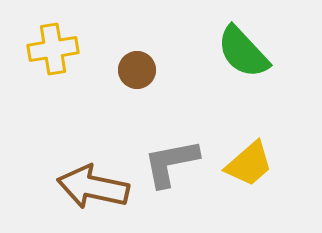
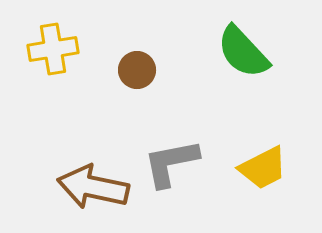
yellow trapezoid: moved 14 px right, 4 px down; rotated 14 degrees clockwise
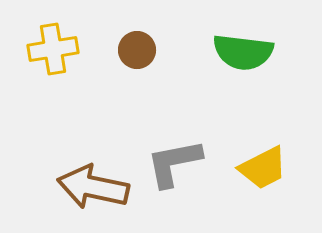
green semicircle: rotated 40 degrees counterclockwise
brown circle: moved 20 px up
gray L-shape: moved 3 px right
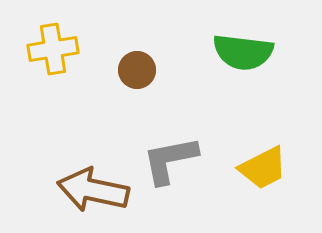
brown circle: moved 20 px down
gray L-shape: moved 4 px left, 3 px up
brown arrow: moved 3 px down
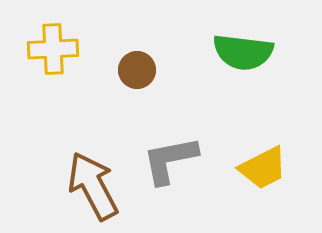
yellow cross: rotated 6 degrees clockwise
brown arrow: moved 4 px up; rotated 50 degrees clockwise
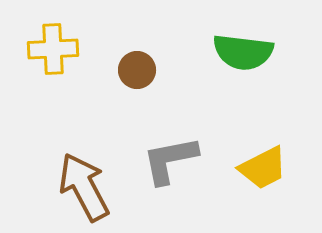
brown arrow: moved 9 px left, 1 px down
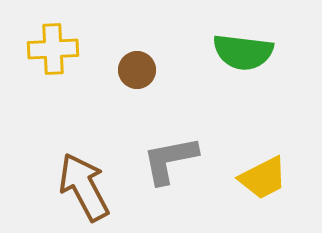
yellow trapezoid: moved 10 px down
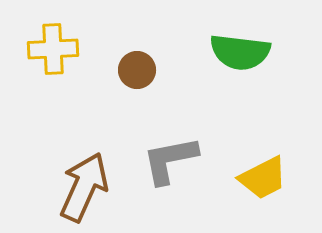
green semicircle: moved 3 px left
brown arrow: rotated 52 degrees clockwise
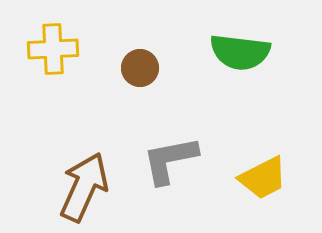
brown circle: moved 3 px right, 2 px up
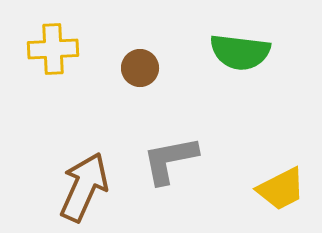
yellow trapezoid: moved 18 px right, 11 px down
